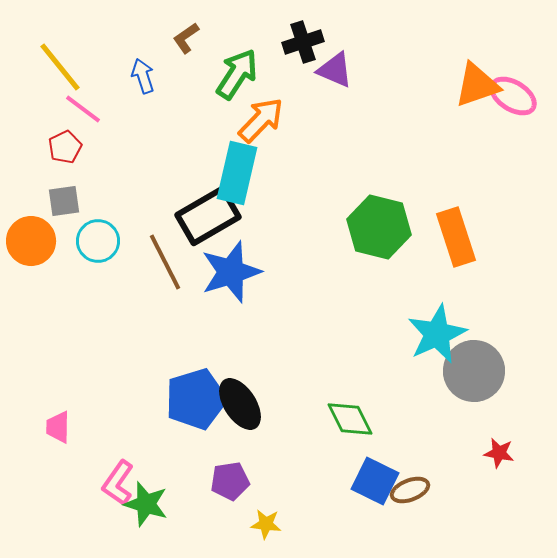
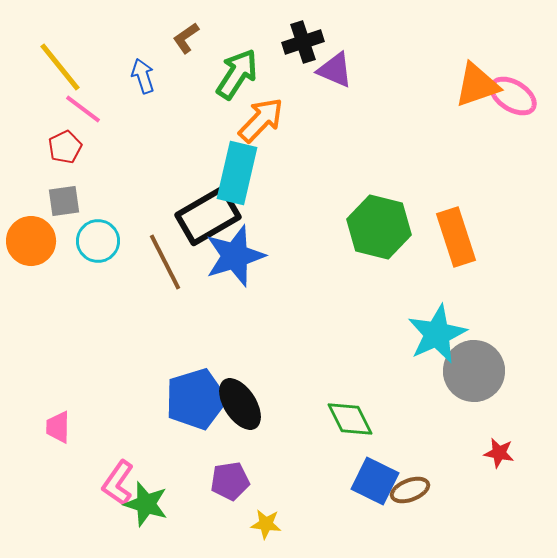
blue star: moved 4 px right, 16 px up
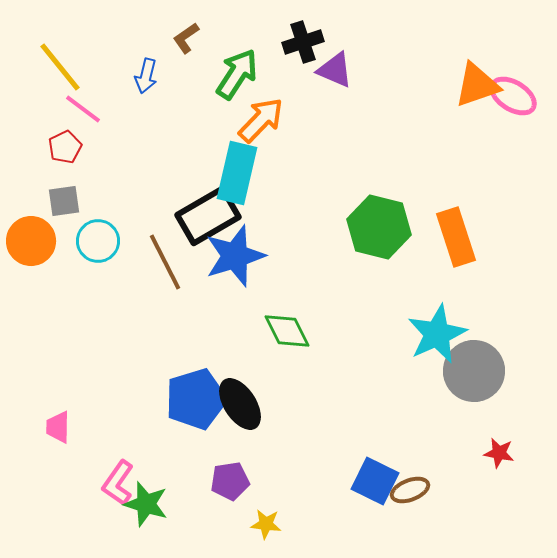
blue arrow: moved 3 px right; rotated 148 degrees counterclockwise
green diamond: moved 63 px left, 88 px up
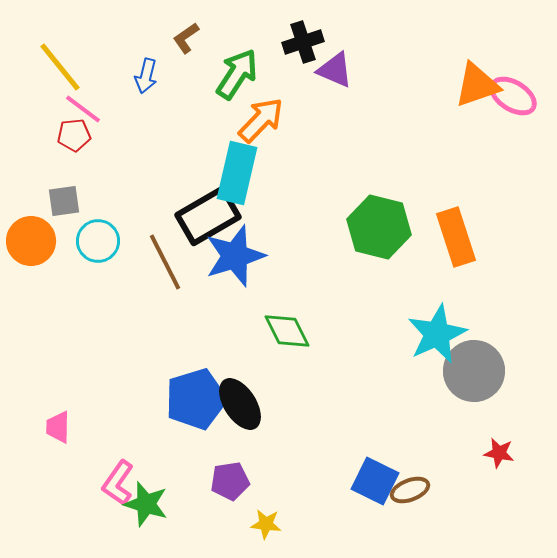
red pentagon: moved 9 px right, 12 px up; rotated 20 degrees clockwise
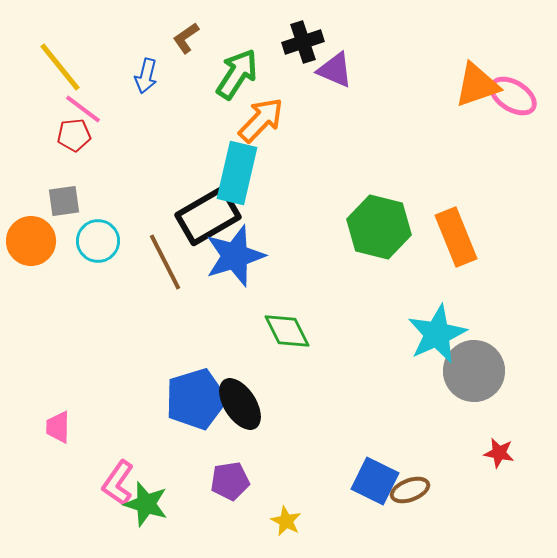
orange rectangle: rotated 4 degrees counterclockwise
yellow star: moved 20 px right, 3 px up; rotated 20 degrees clockwise
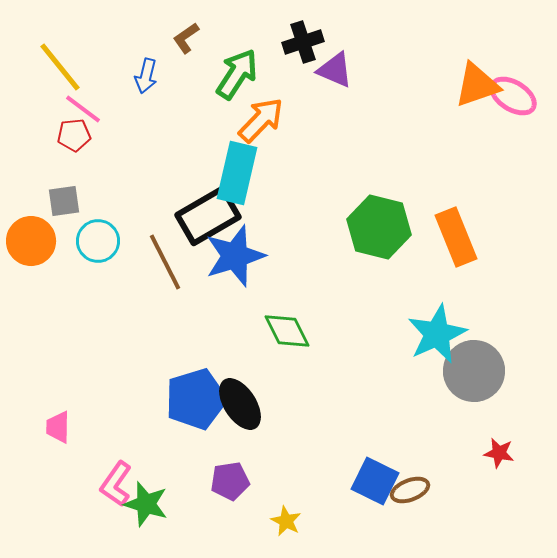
pink L-shape: moved 2 px left, 1 px down
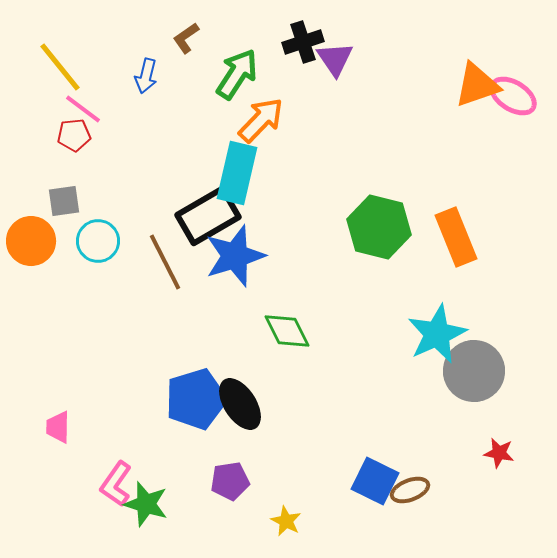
purple triangle: moved 11 px up; rotated 33 degrees clockwise
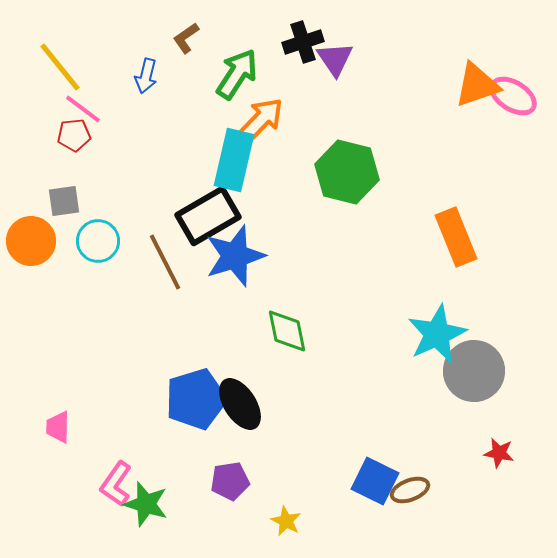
cyan rectangle: moved 3 px left, 13 px up
green hexagon: moved 32 px left, 55 px up
green diamond: rotated 15 degrees clockwise
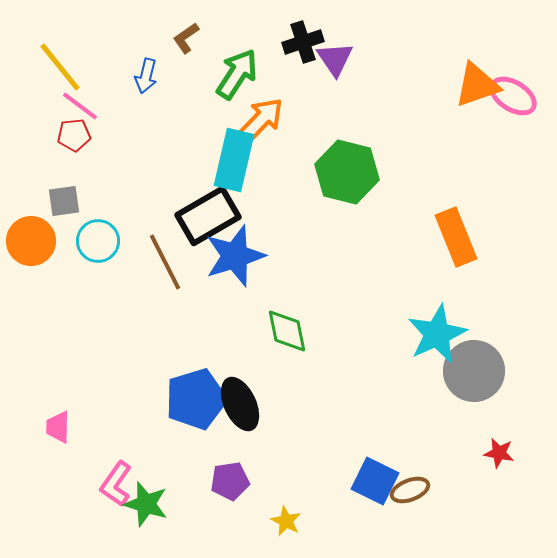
pink line: moved 3 px left, 3 px up
black ellipse: rotated 8 degrees clockwise
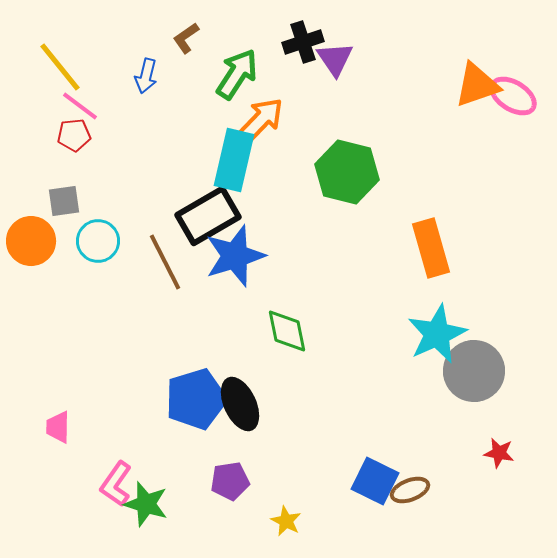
orange rectangle: moved 25 px left, 11 px down; rotated 6 degrees clockwise
